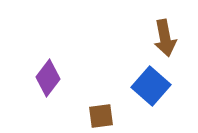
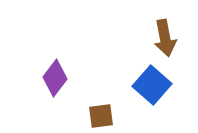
purple diamond: moved 7 px right
blue square: moved 1 px right, 1 px up
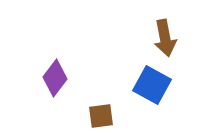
blue square: rotated 12 degrees counterclockwise
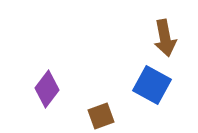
purple diamond: moved 8 px left, 11 px down
brown square: rotated 12 degrees counterclockwise
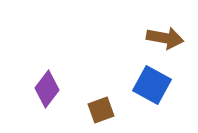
brown arrow: rotated 69 degrees counterclockwise
brown square: moved 6 px up
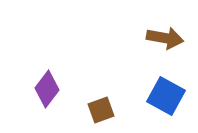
blue square: moved 14 px right, 11 px down
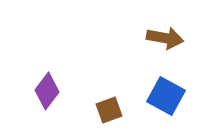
purple diamond: moved 2 px down
brown square: moved 8 px right
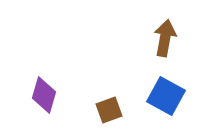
brown arrow: rotated 90 degrees counterclockwise
purple diamond: moved 3 px left, 4 px down; rotated 21 degrees counterclockwise
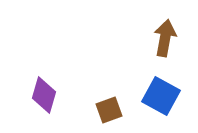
blue square: moved 5 px left
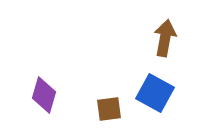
blue square: moved 6 px left, 3 px up
brown square: moved 1 px up; rotated 12 degrees clockwise
